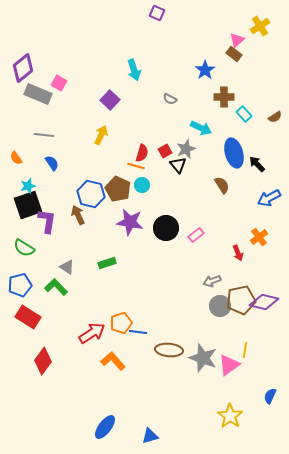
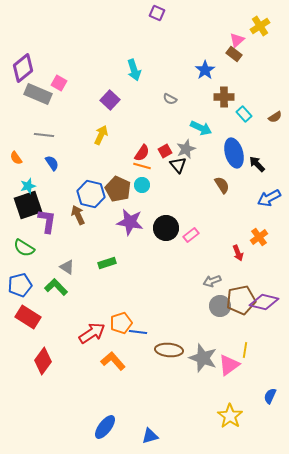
red semicircle at (142, 153): rotated 18 degrees clockwise
orange line at (136, 166): moved 6 px right
pink rectangle at (196, 235): moved 5 px left
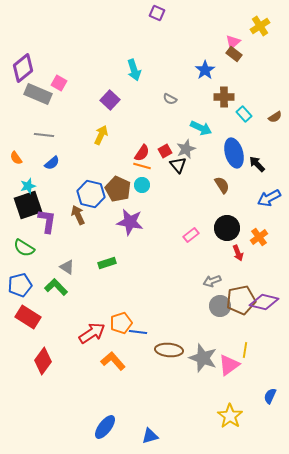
pink triangle at (237, 40): moved 4 px left, 2 px down
blue semicircle at (52, 163): rotated 84 degrees clockwise
black circle at (166, 228): moved 61 px right
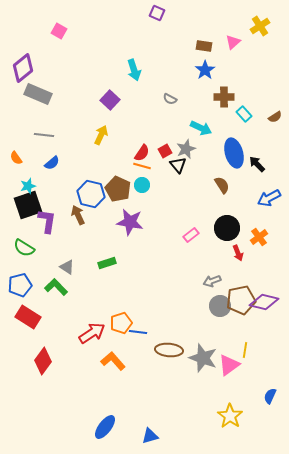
brown rectangle at (234, 54): moved 30 px left, 8 px up; rotated 28 degrees counterclockwise
pink square at (59, 83): moved 52 px up
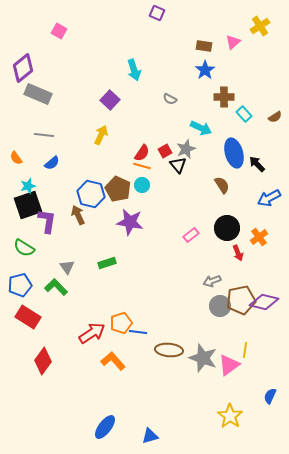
gray triangle at (67, 267): rotated 21 degrees clockwise
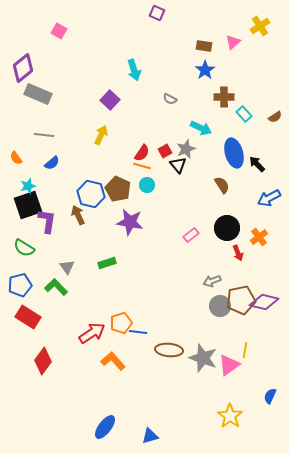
cyan circle at (142, 185): moved 5 px right
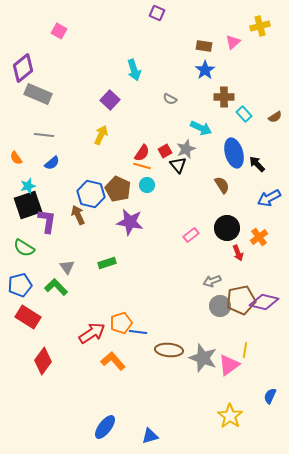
yellow cross at (260, 26): rotated 18 degrees clockwise
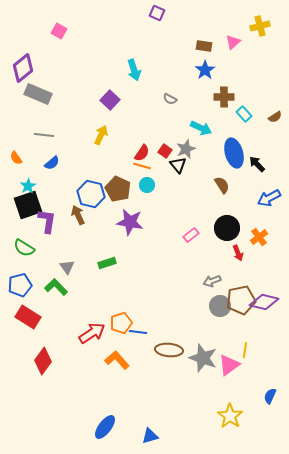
red square at (165, 151): rotated 24 degrees counterclockwise
cyan star at (28, 186): rotated 14 degrees counterclockwise
orange L-shape at (113, 361): moved 4 px right, 1 px up
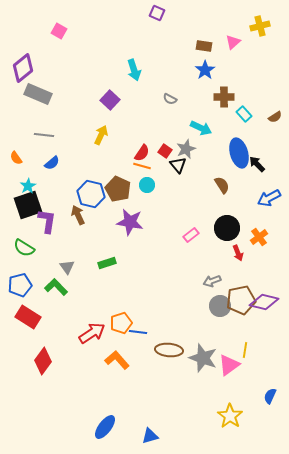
blue ellipse at (234, 153): moved 5 px right
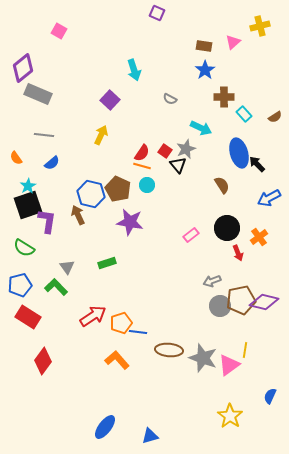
red arrow at (92, 333): moved 1 px right, 17 px up
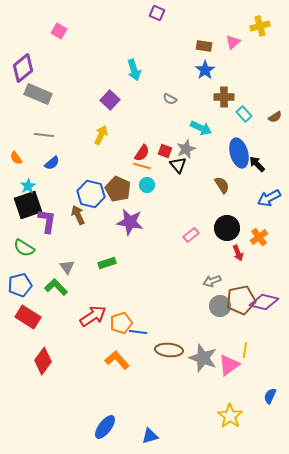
red square at (165, 151): rotated 16 degrees counterclockwise
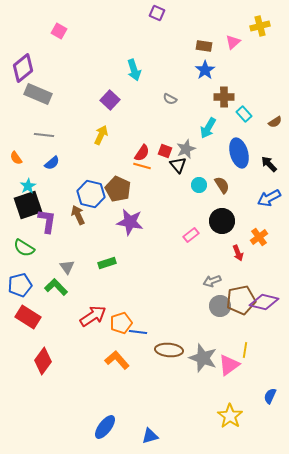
brown semicircle at (275, 117): moved 5 px down
cyan arrow at (201, 128): moved 7 px right; rotated 95 degrees clockwise
black arrow at (257, 164): moved 12 px right
cyan circle at (147, 185): moved 52 px right
black circle at (227, 228): moved 5 px left, 7 px up
